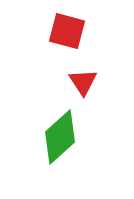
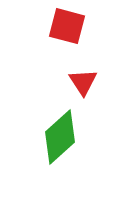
red square: moved 5 px up
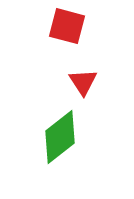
green diamond: rotated 4 degrees clockwise
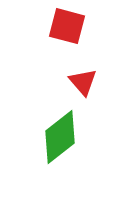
red triangle: rotated 8 degrees counterclockwise
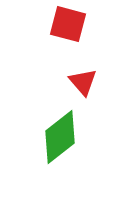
red square: moved 1 px right, 2 px up
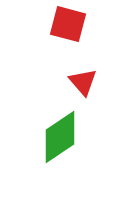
green diamond: rotated 4 degrees clockwise
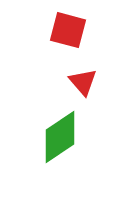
red square: moved 6 px down
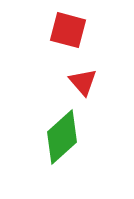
green diamond: moved 2 px right; rotated 8 degrees counterclockwise
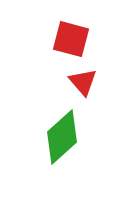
red square: moved 3 px right, 9 px down
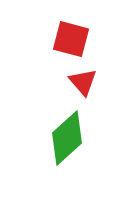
green diamond: moved 5 px right, 1 px down
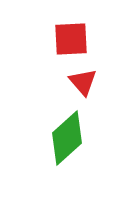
red square: rotated 18 degrees counterclockwise
